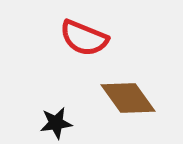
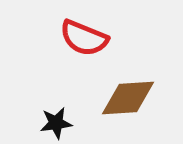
brown diamond: rotated 58 degrees counterclockwise
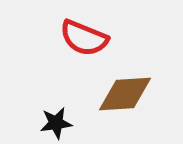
brown diamond: moved 3 px left, 4 px up
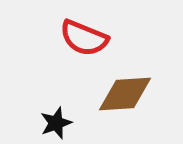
black star: rotated 12 degrees counterclockwise
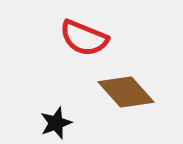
brown diamond: moved 1 px right, 2 px up; rotated 52 degrees clockwise
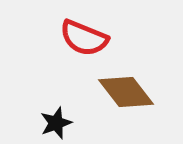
brown diamond: rotated 4 degrees clockwise
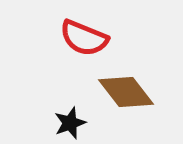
black star: moved 14 px right
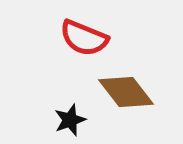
black star: moved 3 px up
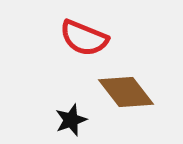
black star: moved 1 px right
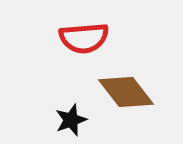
red semicircle: rotated 27 degrees counterclockwise
